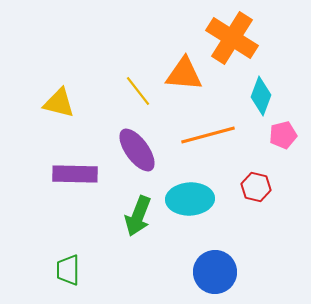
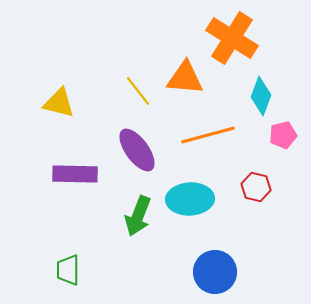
orange triangle: moved 1 px right, 4 px down
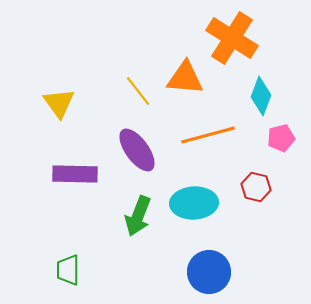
yellow triangle: rotated 40 degrees clockwise
pink pentagon: moved 2 px left, 3 px down
cyan ellipse: moved 4 px right, 4 px down
blue circle: moved 6 px left
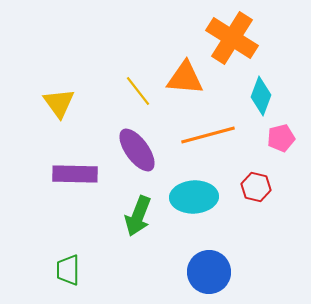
cyan ellipse: moved 6 px up
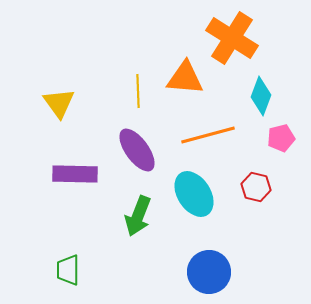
yellow line: rotated 36 degrees clockwise
cyan ellipse: moved 3 px up; rotated 60 degrees clockwise
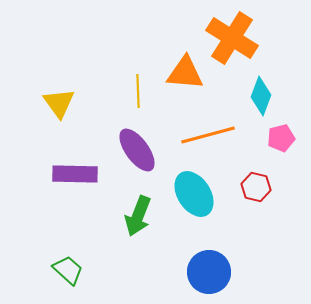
orange triangle: moved 5 px up
green trapezoid: rotated 132 degrees clockwise
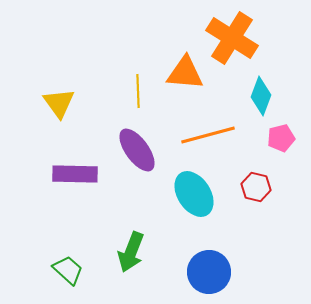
green arrow: moved 7 px left, 36 px down
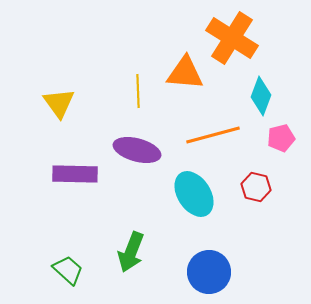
orange line: moved 5 px right
purple ellipse: rotated 39 degrees counterclockwise
